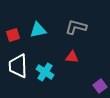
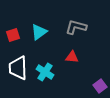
cyan triangle: moved 1 px right, 2 px down; rotated 24 degrees counterclockwise
white trapezoid: moved 2 px down
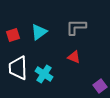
gray L-shape: rotated 15 degrees counterclockwise
red triangle: moved 2 px right; rotated 16 degrees clockwise
cyan cross: moved 1 px left, 2 px down
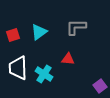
red triangle: moved 6 px left, 2 px down; rotated 16 degrees counterclockwise
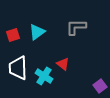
cyan triangle: moved 2 px left
red triangle: moved 5 px left, 5 px down; rotated 32 degrees clockwise
cyan cross: moved 2 px down
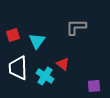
cyan triangle: moved 9 px down; rotated 18 degrees counterclockwise
cyan cross: moved 1 px right
purple square: moved 6 px left; rotated 32 degrees clockwise
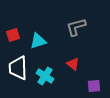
gray L-shape: rotated 15 degrees counterclockwise
cyan triangle: moved 1 px right; rotated 36 degrees clockwise
red triangle: moved 10 px right
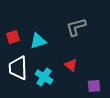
red square: moved 2 px down
red triangle: moved 2 px left, 1 px down
cyan cross: moved 1 px left, 1 px down
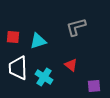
red square: rotated 24 degrees clockwise
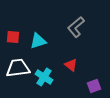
gray L-shape: rotated 25 degrees counterclockwise
white trapezoid: rotated 85 degrees clockwise
purple square: rotated 16 degrees counterclockwise
